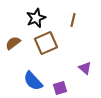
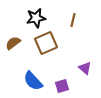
black star: rotated 12 degrees clockwise
purple square: moved 2 px right, 2 px up
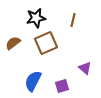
blue semicircle: rotated 70 degrees clockwise
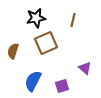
brown semicircle: moved 8 px down; rotated 35 degrees counterclockwise
